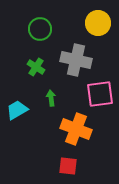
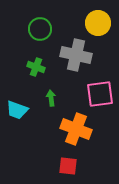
gray cross: moved 5 px up
green cross: rotated 12 degrees counterclockwise
cyan trapezoid: rotated 130 degrees counterclockwise
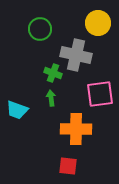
green cross: moved 17 px right, 6 px down
orange cross: rotated 20 degrees counterclockwise
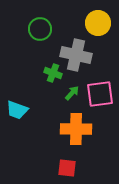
green arrow: moved 21 px right, 5 px up; rotated 49 degrees clockwise
red square: moved 1 px left, 2 px down
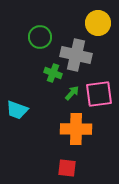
green circle: moved 8 px down
pink square: moved 1 px left
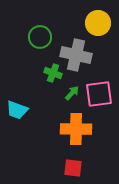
red square: moved 6 px right
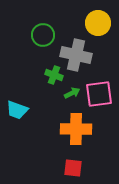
green circle: moved 3 px right, 2 px up
green cross: moved 1 px right, 2 px down
green arrow: rotated 21 degrees clockwise
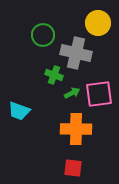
gray cross: moved 2 px up
cyan trapezoid: moved 2 px right, 1 px down
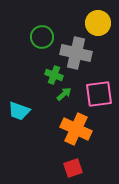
green circle: moved 1 px left, 2 px down
green arrow: moved 8 px left, 1 px down; rotated 14 degrees counterclockwise
orange cross: rotated 24 degrees clockwise
red square: rotated 24 degrees counterclockwise
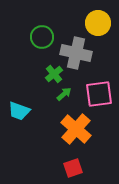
green cross: moved 1 px up; rotated 30 degrees clockwise
orange cross: rotated 16 degrees clockwise
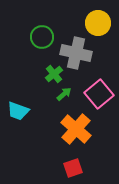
pink square: rotated 32 degrees counterclockwise
cyan trapezoid: moved 1 px left
